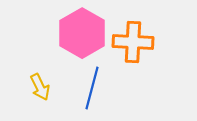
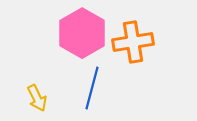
orange cross: rotated 12 degrees counterclockwise
yellow arrow: moved 3 px left, 11 px down
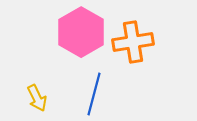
pink hexagon: moved 1 px left, 1 px up
blue line: moved 2 px right, 6 px down
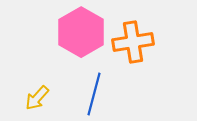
yellow arrow: rotated 68 degrees clockwise
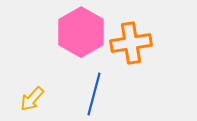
orange cross: moved 2 px left, 1 px down
yellow arrow: moved 5 px left, 1 px down
